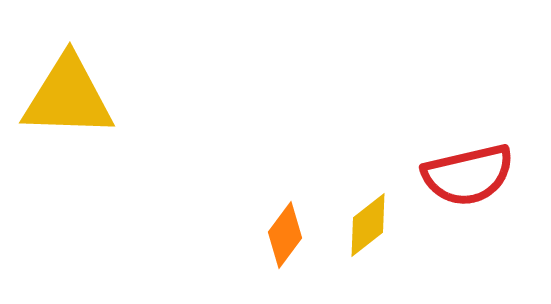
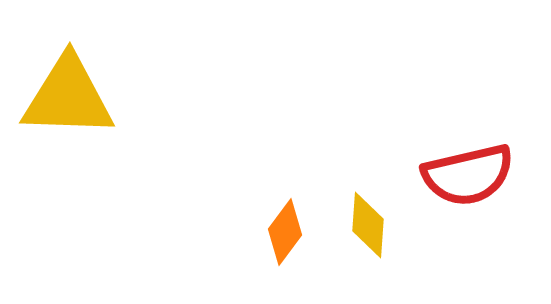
yellow diamond: rotated 48 degrees counterclockwise
orange diamond: moved 3 px up
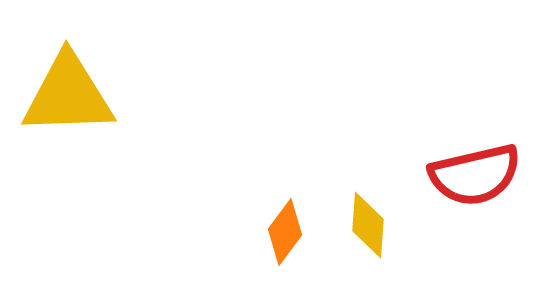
yellow triangle: moved 2 px up; rotated 4 degrees counterclockwise
red semicircle: moved 7 px right
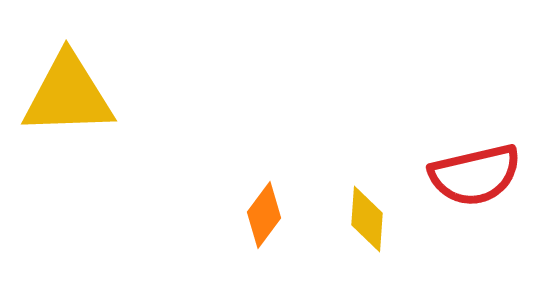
yellow diamond: moved 1 px left, 6 px up
orange diamond: moved 21 px left, 17 px up
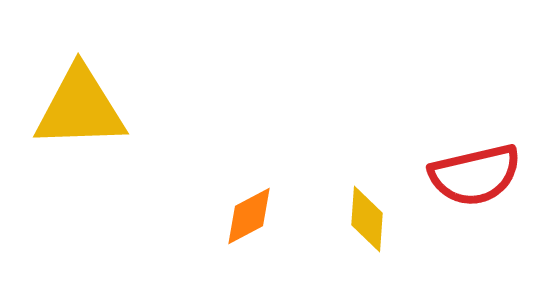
yellow triangle: moved 12 px right, 13 px down
orange diamond: moved 15 px left, 1 px down; rotated 26 degrees clockwise
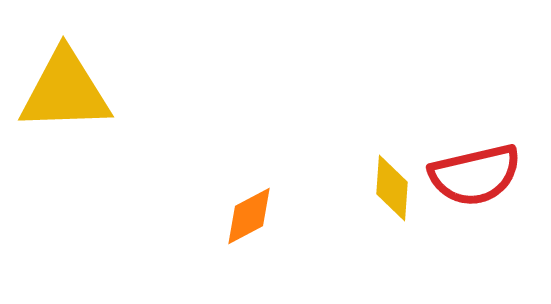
yellow triangle: moved 15 px left, 17 px up
yellow diamond: moved 25 px right, 31 px up
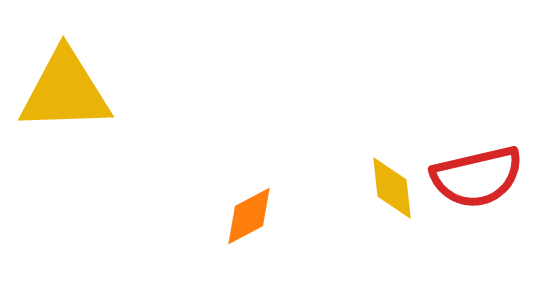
red semicircle: moved 2 px right, 2 px down
yellow diamond: rotated 10 degrees counterclockwise
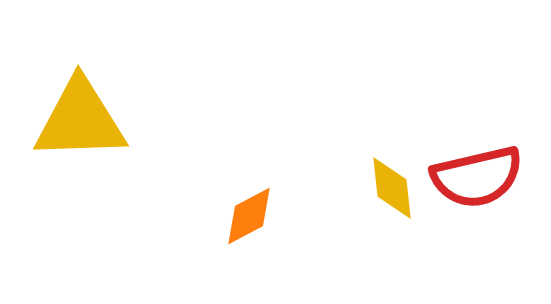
yellow triangle: moved 15 px right, 29 px down
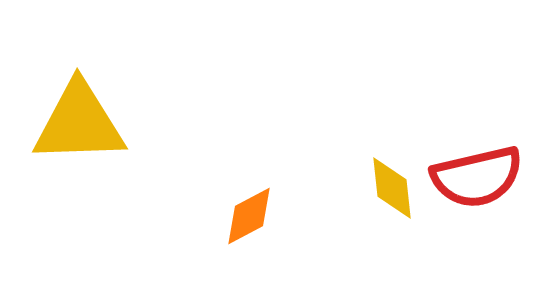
yellow triangle: moved 1 px left, 3 px down
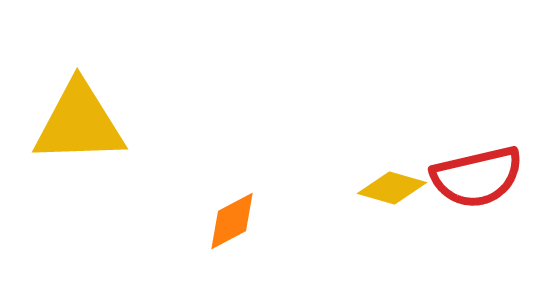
yellow diamond: rotated 68 degrees counterclockwise
orange diamond: moved 17 px left, 5 px down
